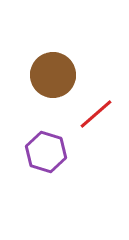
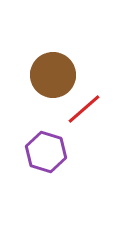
red line: moved 12 px left, 5 px up
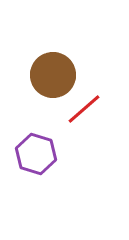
purple hexagon: moved 10 px left, 2 px down
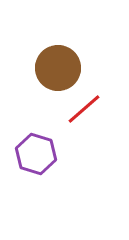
brown circle: moved 5 px right, 7 px up
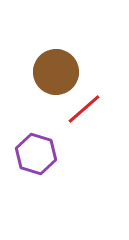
brown circle: moved 2 px left, 4 px down
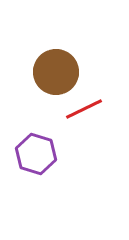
red line: rotated 15 degrees clockwise
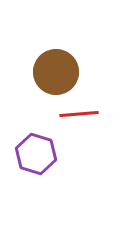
red line: moved 5 px left, 5 px down; rotated 21 degrees clockwise
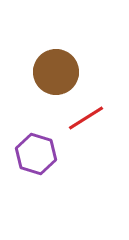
red line: moved 7 px right, 4 px down; rotated 27 degrees counterclockwise
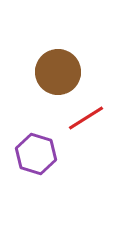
brown circle: moved 2 px right
